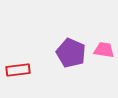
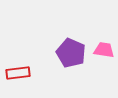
red rectangle: moved 3 px down
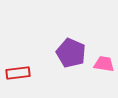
pink trapezoid: moved 14 px down
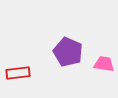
purple pentagon: moved 3 px left, 1 px up
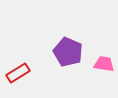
red rectangle: rotated 25 degrees counterclockwise
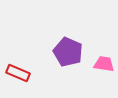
red rectangle: rotated 55 degrees clockwise
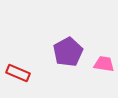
purple pentagon: rotated 20 degrees clockwise
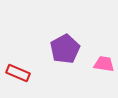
purple pentagon: moved 3 px left, 3 px up
